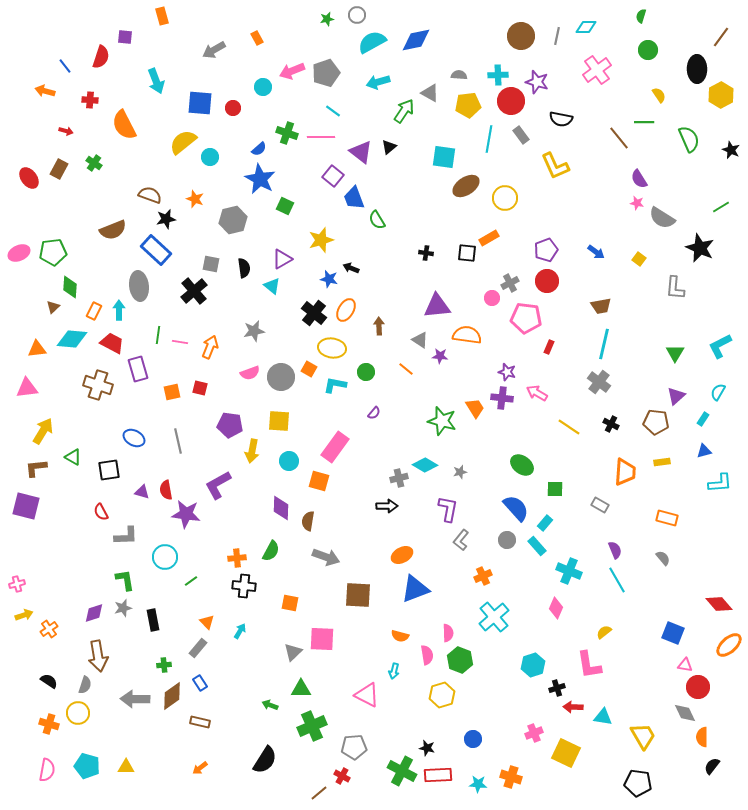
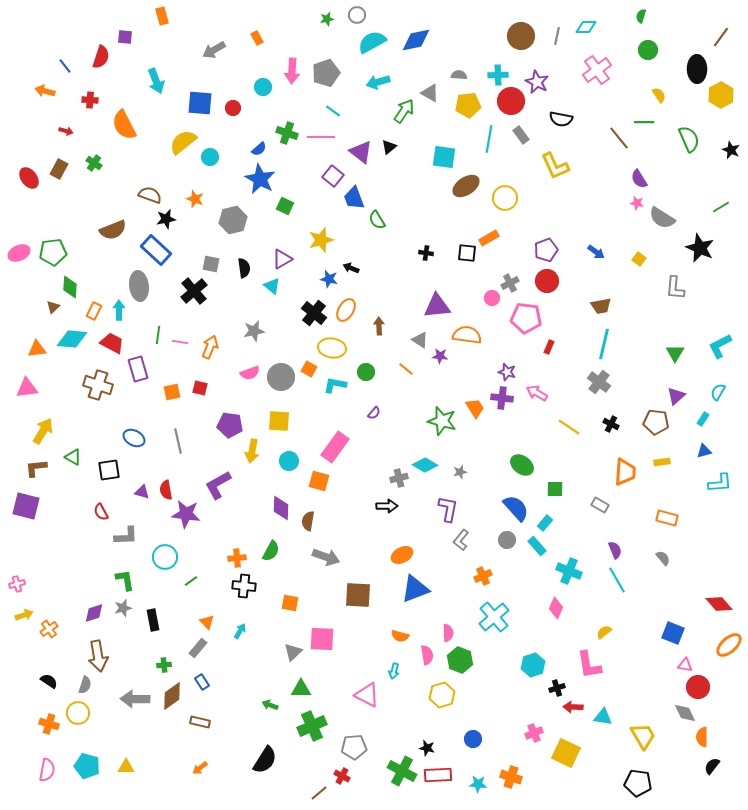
pink arrow at (292, 71): rotated 65 degrees counterclockwise
purple star at (537, 82): rotated 10 degrees clockwise
blue rectangle at (200, 683): moved 2 px right, 1 px up
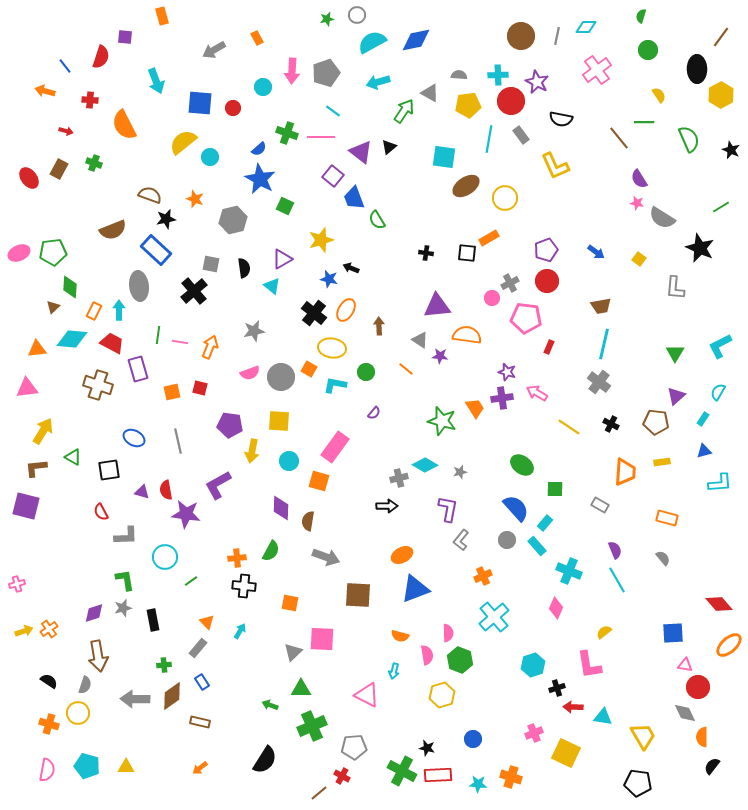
green cross at (94, 163): rotated 14 degrees counterclockwise
purple cross at (502, 398): rotated 15 degrees counterclockwise
yellow arrow at (24, 615): moved 16 px down
blue square at (673, 633): rotated 25 degrees counterclockwise
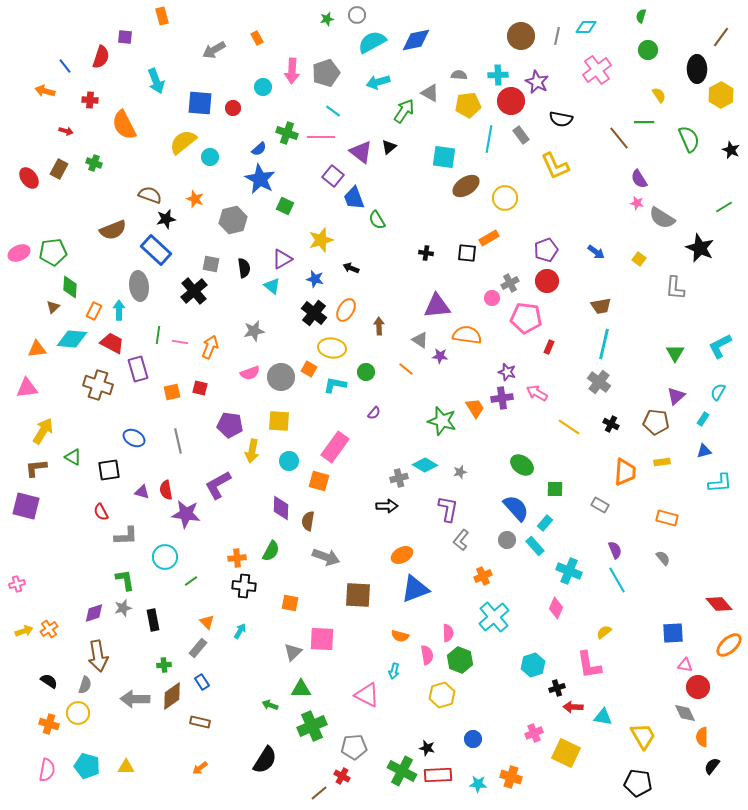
green line at (721, 207): moved 3 px right
blue star at (329, 279): moved 14 px left
cyan rectangle at (537, 546): moved 2 px left
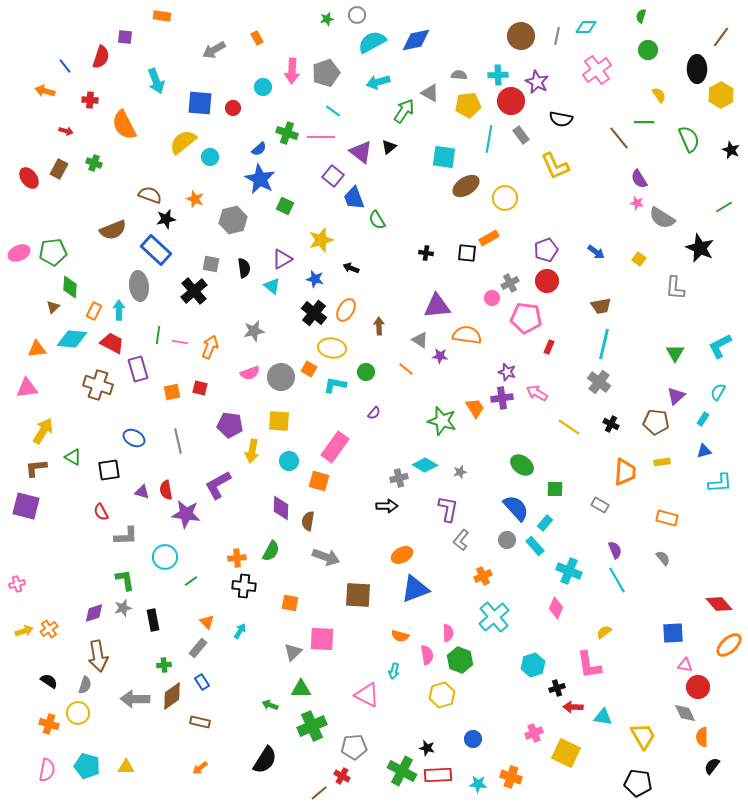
orange rectangle at (162, 16): rotated 66 degrees counterclockwise
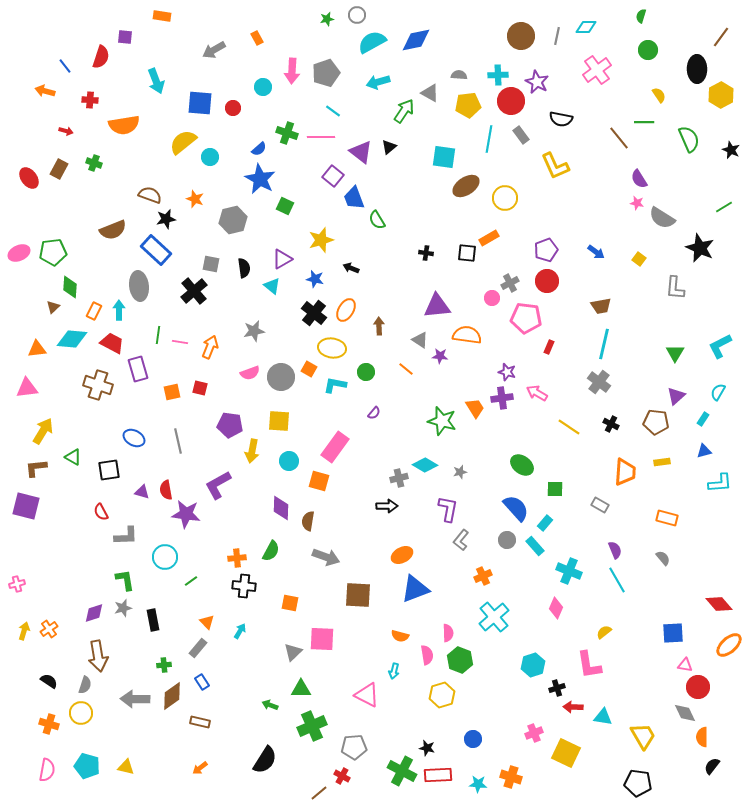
orange semicircle at (124, 125): rotated 72 degrees counterclockwise
yellow arrow at (24, 631): rotated 54 degrees counterclockwise
yellow circle at (78, 713): moved 3 px right
yellow triangle at (126, 767): rotated 12 degrees clockwise
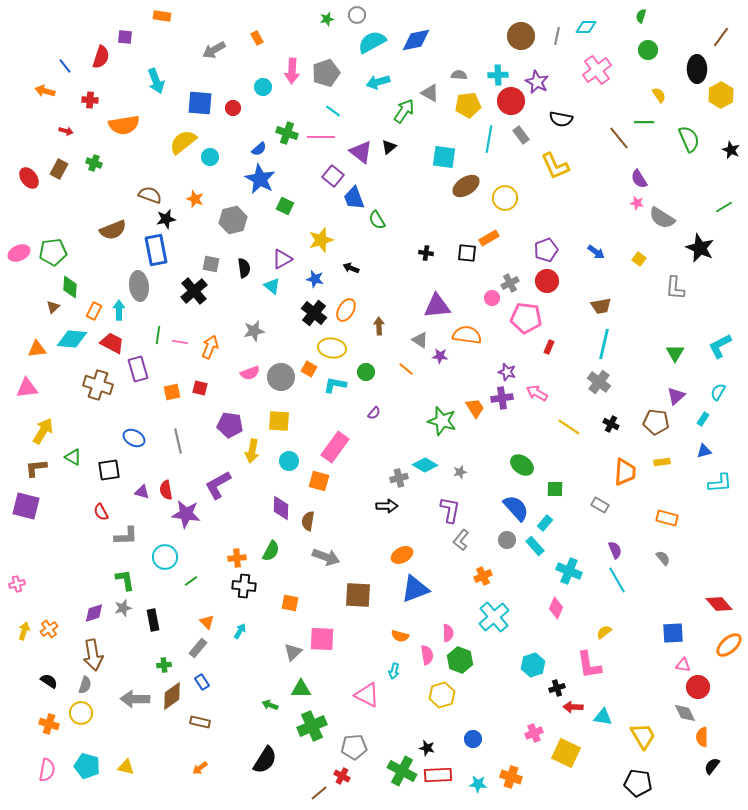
blue rectangle at (156, 250): rotated 36 degrees clockwise
purple L-shape at (448, 509): moved 2 px right, 1 px down
brown arrow at (98, 656): moved 5 px left, 1 px up
pink triangle at (685, 665): moved 2 px left
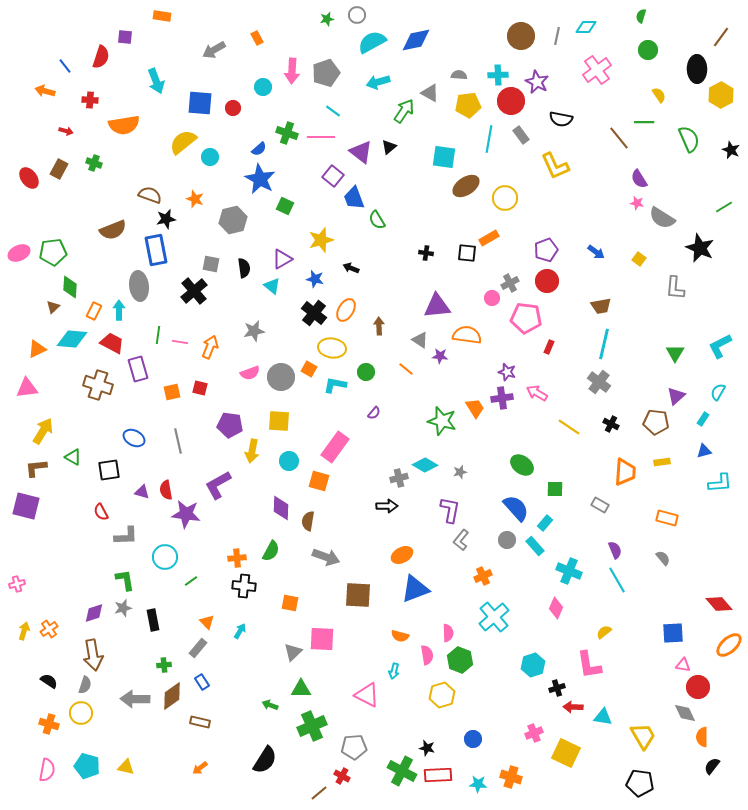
orange triangle at (37, 349): rotated 18 degrees counterclockwise
black pentagon at (638, 783): moved 2 px right
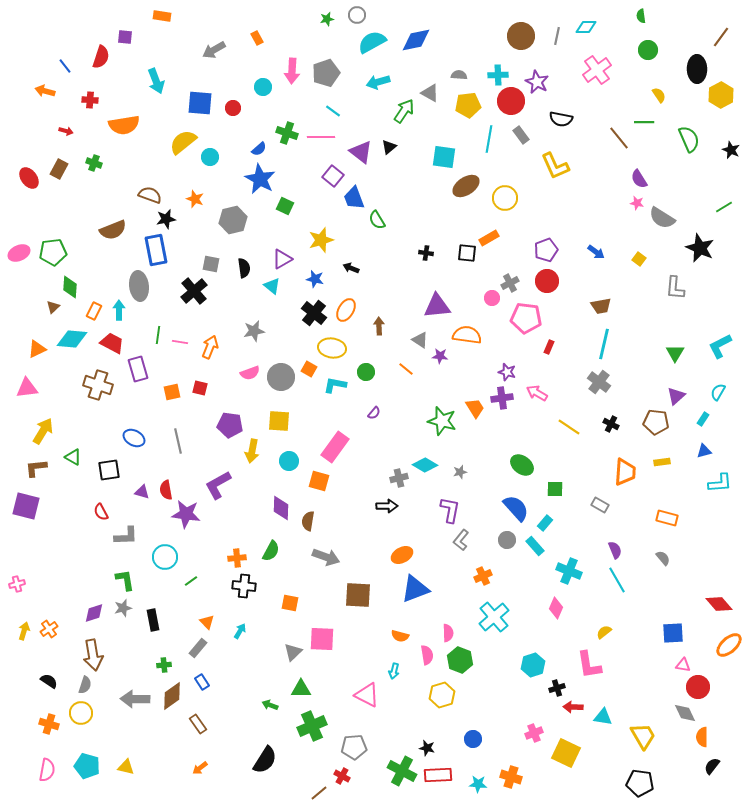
green semicircle at (641, 16): rotated 24 degrees counterclockwise
brown rectangle at (200, 722): moved 2 px left, 2 px down; rotated 42 degrees clockwise
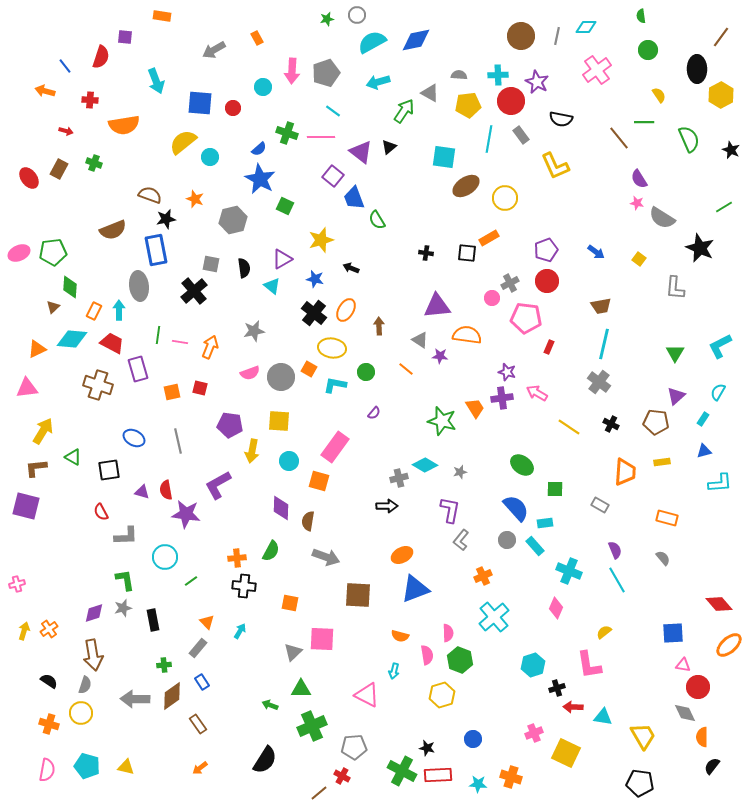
cyan rectangle at (545, 523): rotated 42 degrees clockwise
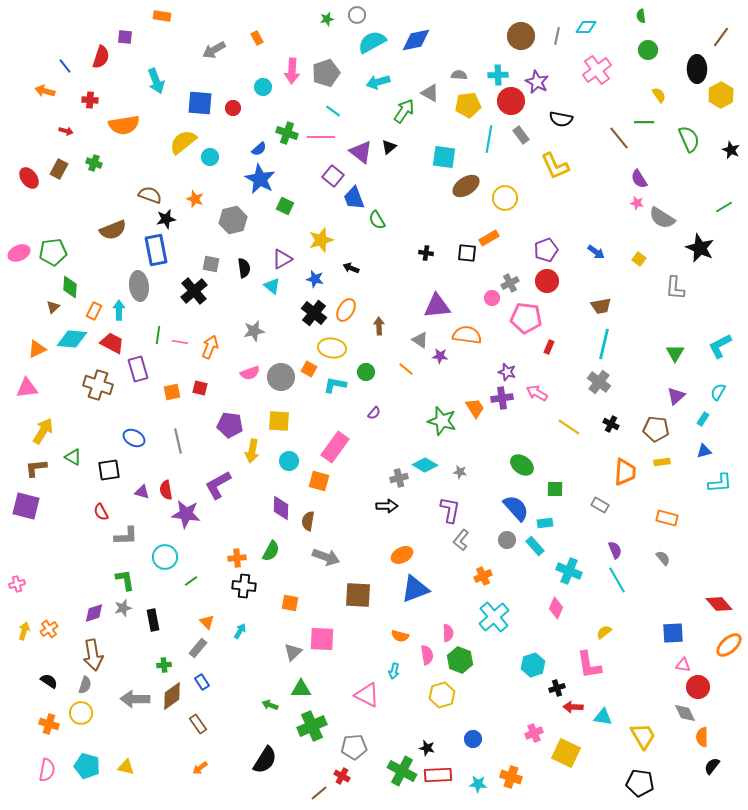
brown pentagon at (656, 422): moved 7 px down
gray star at (460, 472): rotated 24 degrees clockwise
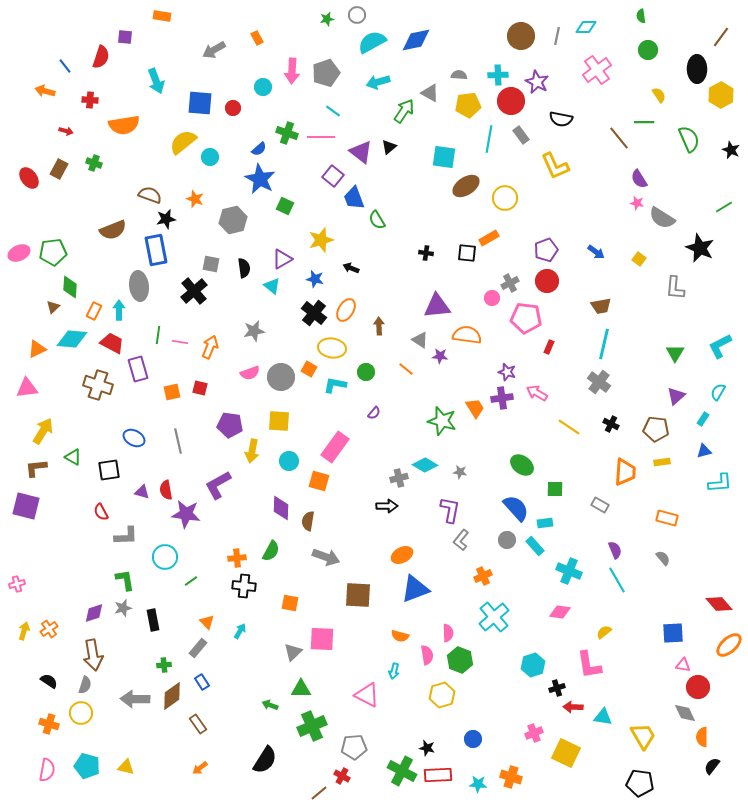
pink diamond at (556, 608): moved 4 px right, 4 px down; rotated 75 degrees clockwise
